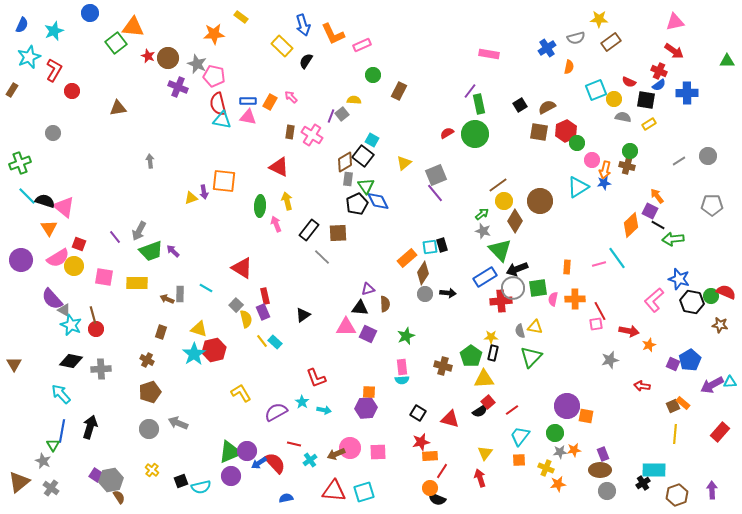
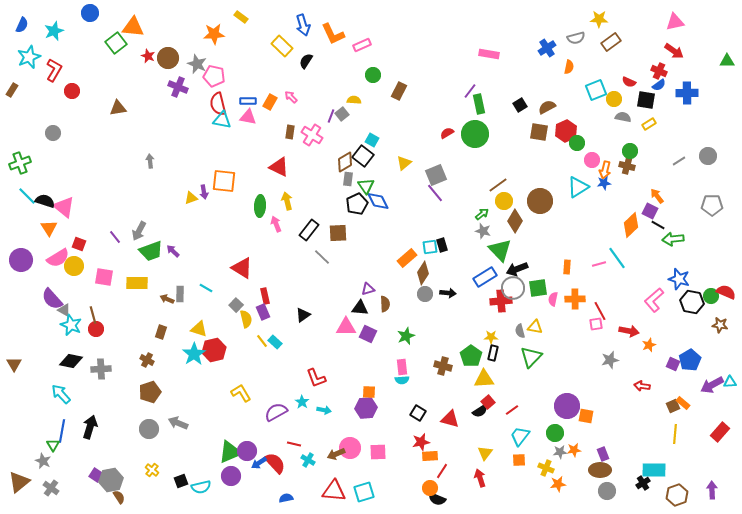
cyan cross at (310, 460): moved 2 px left; rotated 24 degrees counterclockwise
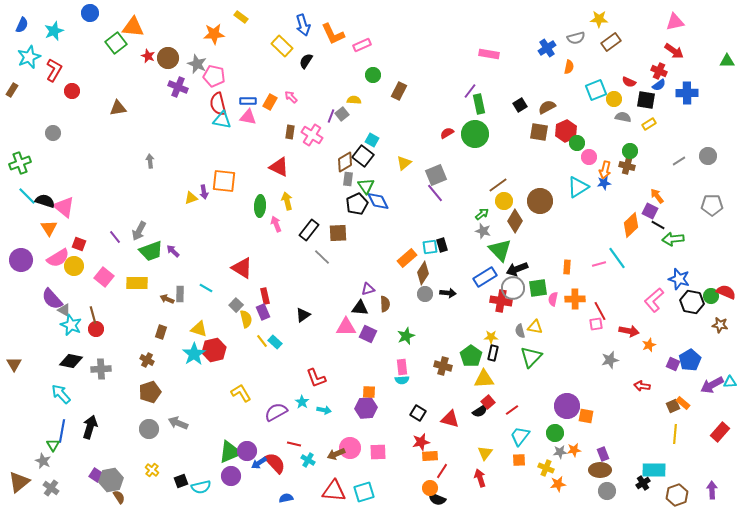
pink circle at (592, 160): moved 3 px left, 3 px up
pink square at (104, 277): rotated 30 degrees clockwise
red cross at (501, 301): rotated 15 degrees clockwise
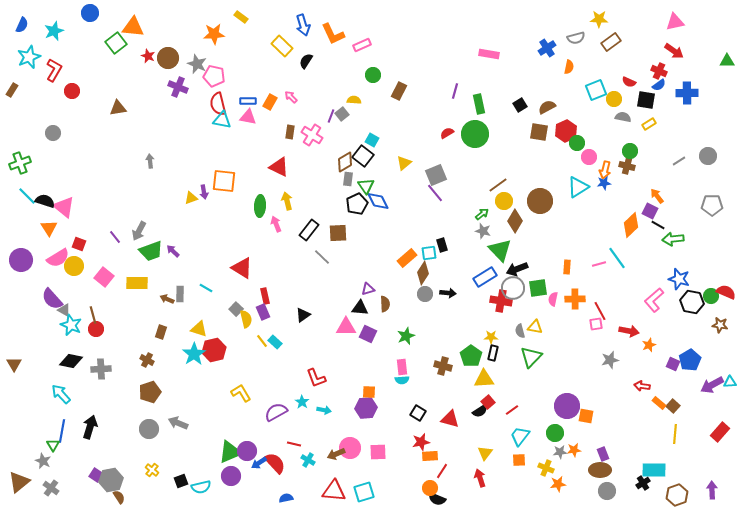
purple line at (470, 91): moved 15 px left; rotated 21 degrees counterclockwise
cyan square at (430, 247): moved 1 px left, 6 px down
gray square at (236, 305): moved 4 px down
orange rectangle at (683, 403): moved 24 px left
brown square at (673, 406): rotated 24 degrees counterclockwise
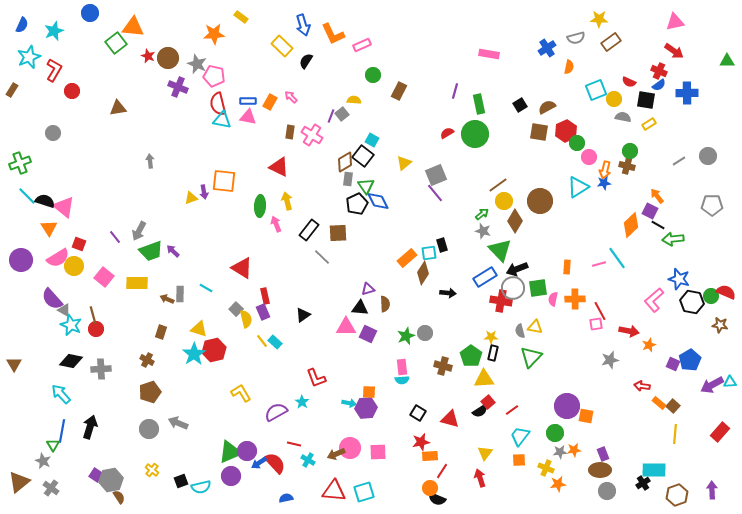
gray circle at (425, 294): moved 39 px down
cyan arrow at (324, 410): moved 25 px right, 7 px up
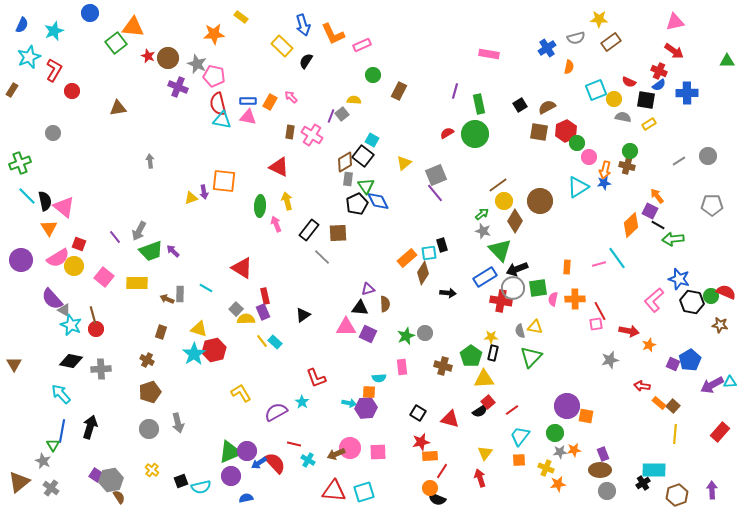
black semicircle at (45, 201): rotated 60 degrees clockwise
yellow semicircle at (246, 319): rotated 78 degrees counterclockwise
cyan semicircle at (402, 380): moved 23 px left, 2 px up
gray arrow at (178, 423): rotated 126 degrees counterclockwise
blue semicircle at (286, 498): moved 40 px left
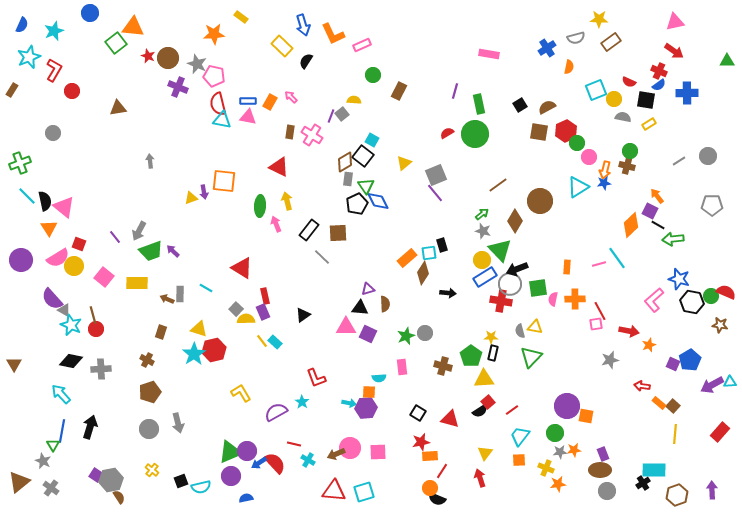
yellow circle at (504, 201): moved 22 px left, 59 px down
gray circle at (513, 288): moved 3 px left, 4 px up
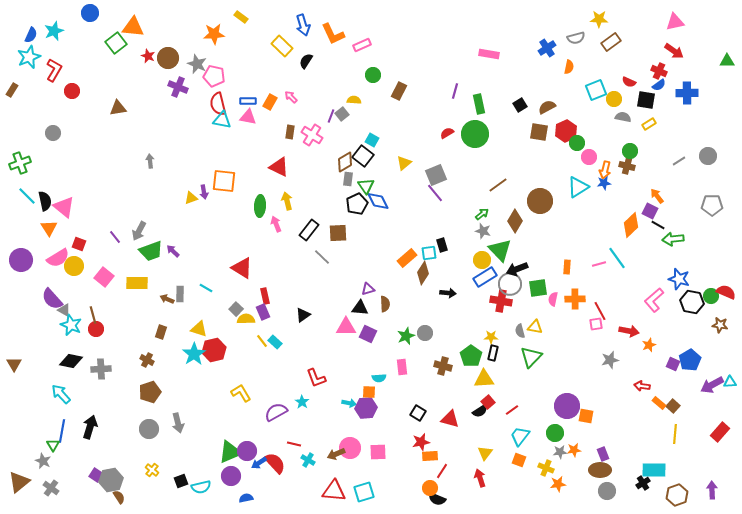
blue semicircle at (22, 25): moved 9 px right, 10 px down
orange square at (519, 460): rotated 24 degrees clockwise
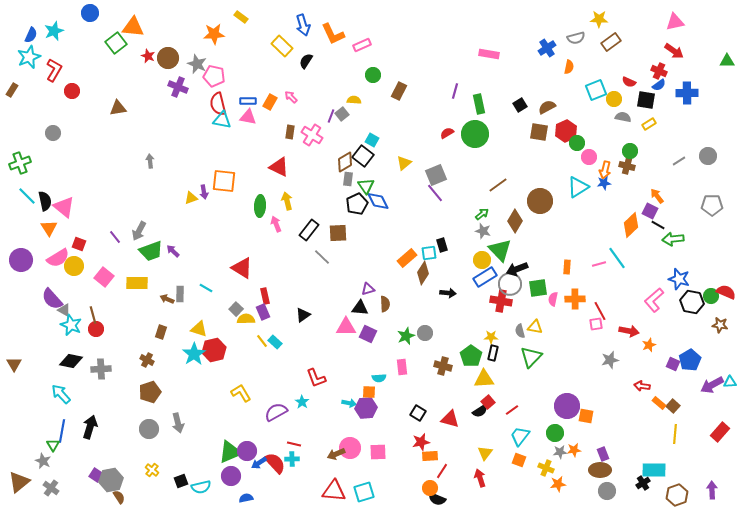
cyan cross at (308, 460): moved 16 px left, 1 px up; rotated 32 degrees counterclockwise
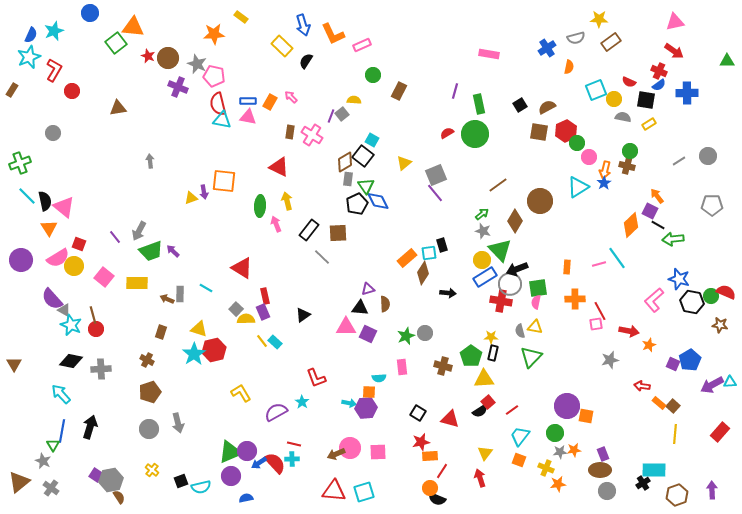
blue star at (604, 183): rotated 24 degrees counterclockwise
pink semicircle at (553, 299): moved 17 px left, 3 px down
